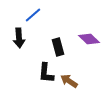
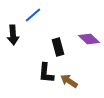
black arrow: moved 6 px left, 3 px up
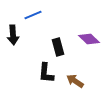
blue line: rotated 18 degrees clockwise
brown arrow: moved 6 px right
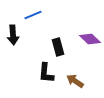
purple diamond: moved 1 px right
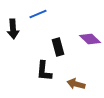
blue line: moved 5 px right, 1 px up
black arrow: moved 6 px up
black L-shape: moved 2 px left, 2 px up
brown arrow: moved 1 px right, 3 px down; rotated 18 degrees counterclockwise
